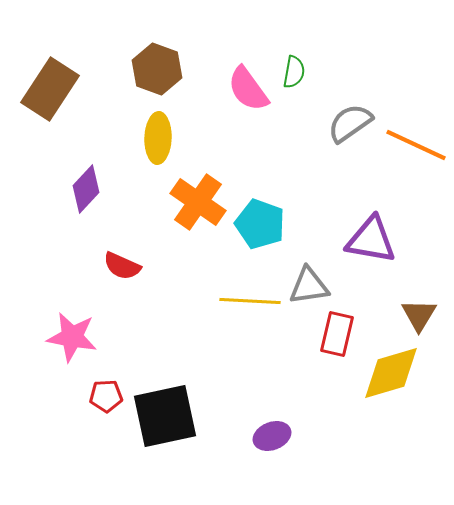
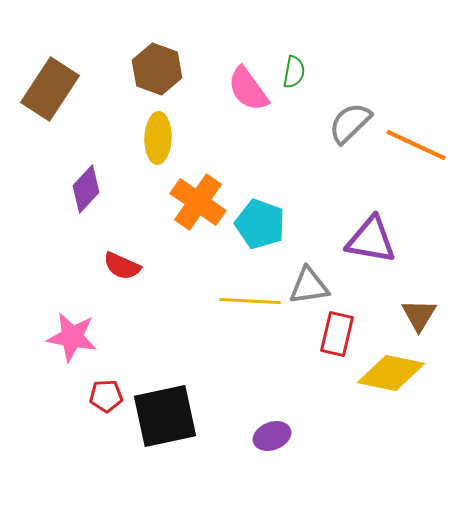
gray semicircle: rotated 9 degrees counterclockwise
yellow diamond: rotated 28 degrees clockwise
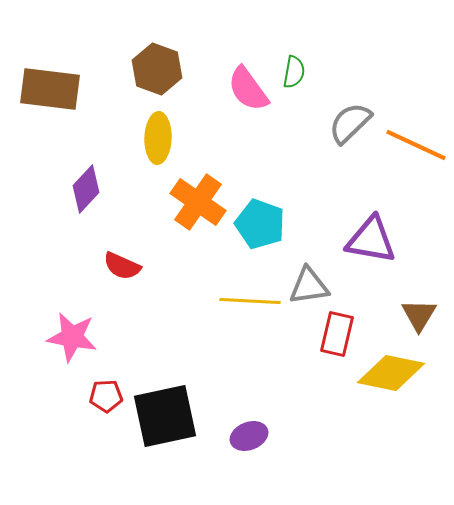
brown rectangle: rotated 64 degrees clockwise
purple ellipse: moved 23 px left
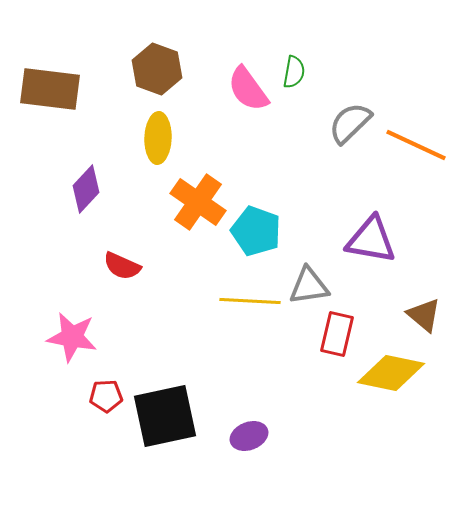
cyan pentagon: moved 4 px left, 7 px down
brown triangle: moved 5 px right; rotated 21 degrees counterclockwise
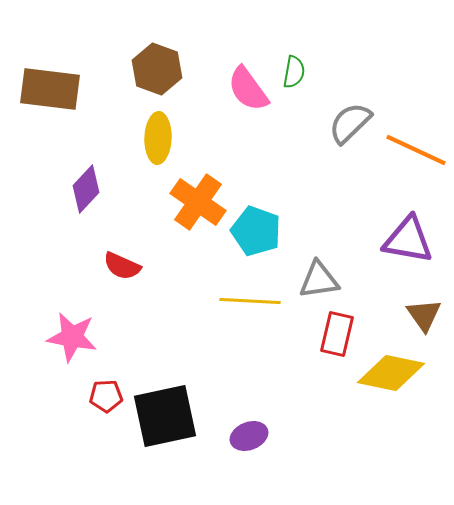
orange line: moved 5 px down
purple triangle: moved 37 px right
gray triangle: moved 10 px right, 6 px up
brown triangle: rotated 15 degrees clockwise
